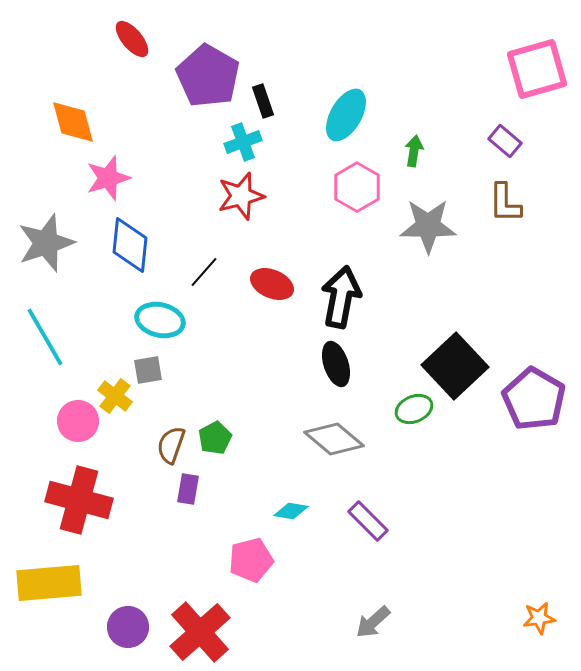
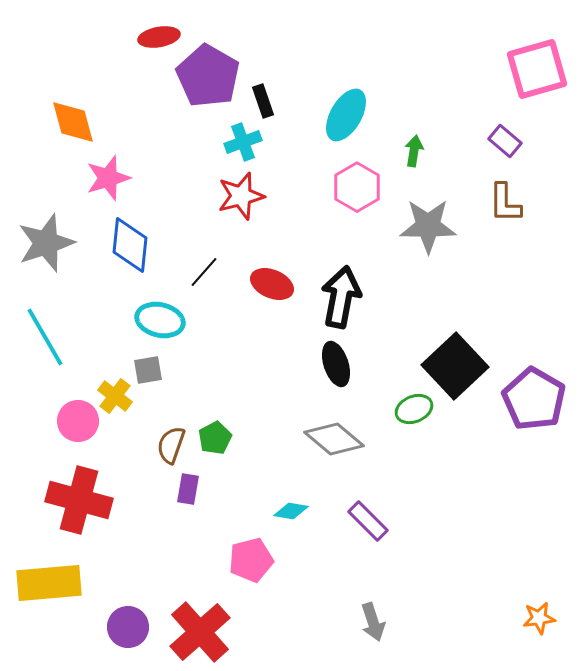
red ellipse at (132, 39): moved 27 px right, 2 px up; rotated 60 degrees counterclockwise
gray arrow at (373, 622): rotated 66 degrees counterclockwise
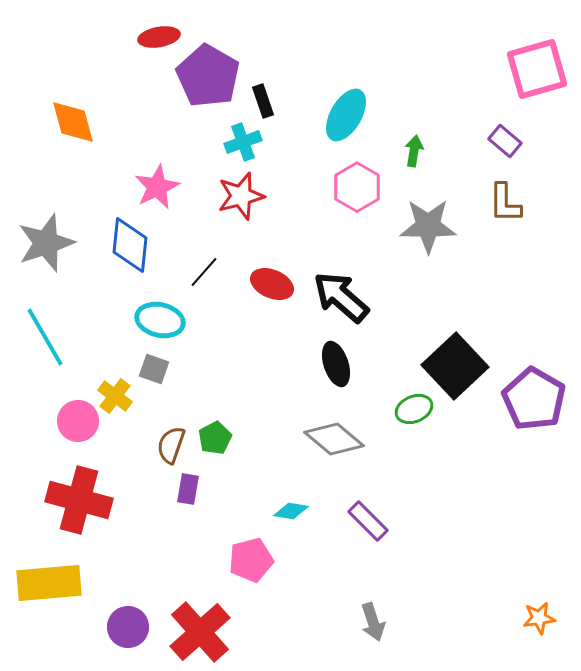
pink star at (108, 178): moved 49 px right, 9 px down; rotated 9 degrees counterclockwise
black arrow at (341, 297): rotated 60 degrees counterclockwise
gray square at (148, 370): moved 6 px right, 1 px up; rotated 28 degrees clockwise
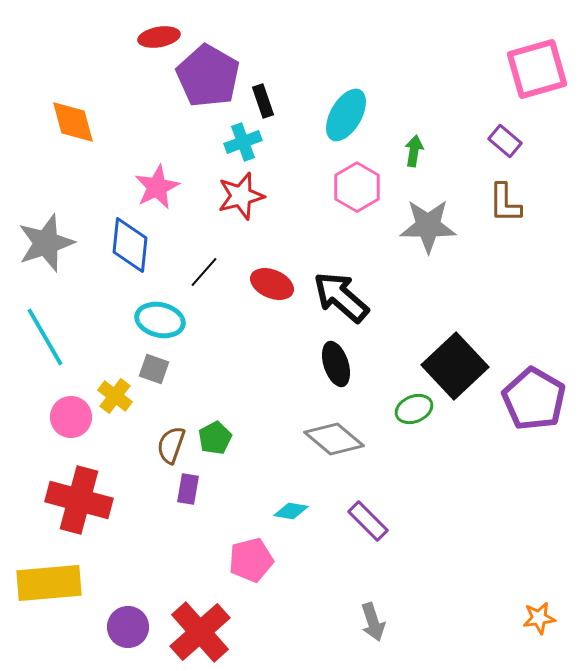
pink circle at (78, 421): moved 7 px left, 4 px up
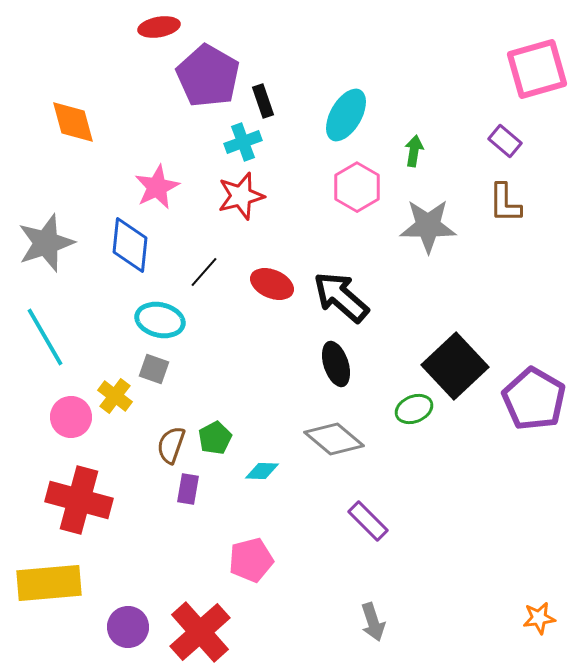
red ellipse at (159, 37): moved 10 px up
cyan diamond at (291, 511): moved 29 px left, 40 px up; rotated 8 degrees counterclockwise
